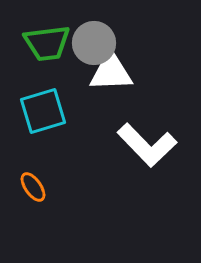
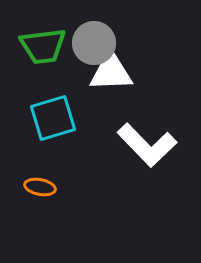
green trapezoid: moved 4 px left, 3 px down
cyan square: moved 10 px right, 7 px down
orange ellipse: moved 7 px right; rotated 44 degrees counterclockwise
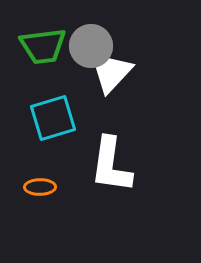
gray circle: moved 3 px left, 3 px down
white triangle: rotated 45 degrees counterclockwise
white L-shape: moved 36 px left, 20 px down; rotated 52 degrees clockwise
orange ellipse: rotated 12 degrees counterclockwise
